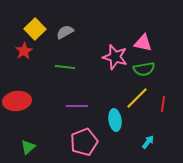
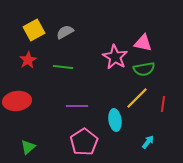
yellow square: moved 1 px left, 1 px down; rotated 15 degrees clockwise
red star: moved 4 px right, 9 px down
pink star: rotated 15 degrees clockwise
green line: moved 2 px left
pink pentagon: rotated 12 degrees counterclockwise
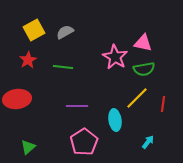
red ellipse: moved 2 px up
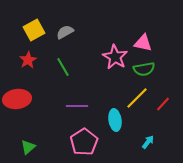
green line: rotated 54 degrees clockwise
red line: rotated 35 degrees clockwise
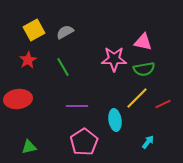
pink triangle: moved 1 px up
pink star: moved 1 px left, 2 px down; rotated 30 degrees counterclockwise
red ellipse: moved 1 px right
red line: rotated 21 degrees clockwise
green triangle: moved 1 px right; rotated 28 degrees clockwise
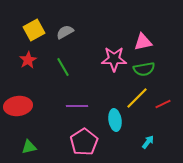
pink triangle: rotated 24 degrees counterclockwise
red ellipse: moved 7 px down
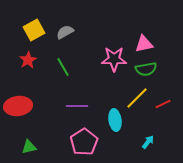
pink triangle: moved 1 px right, 2 px down
green semicircle: moved 2 px right
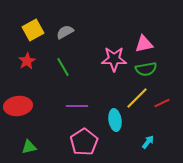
yellow square: moved 1 px left
red star: moved 1 px left, 1 px down
red line: moved 1 px left, 1 px up
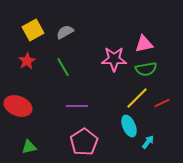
red ellipse: rotated 28 degrees clockwise
cyan ellipse: moved 14 px right, 6 px down; rotated 15 degrees counterclockwise
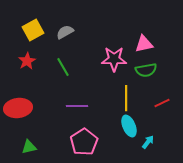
green semicircle: moved 1 px down
yellow line: moved 11 px left; rotated 45 degrees counterclockwise
red ellipse: moved 2 px down; rotated 28 degrees counterclockwise
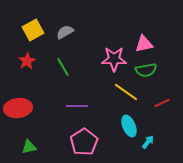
yellow line: moved 6 px up; rotated 55 degrees counterclockwise
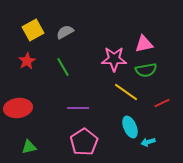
purple line: moved 1 px right, 2 px down
cyan ellipse: moved 1 px right, 1 px down
cyan arrow: rotated 144 degrees counterclockwise
